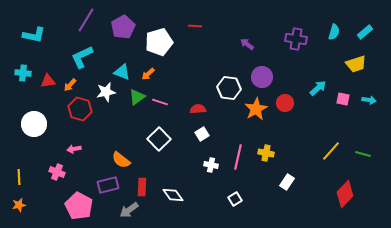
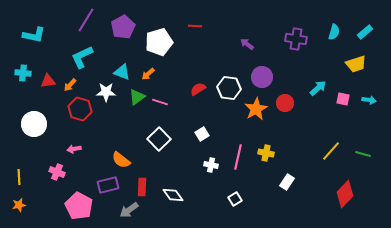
white star at (106, 92): rotated 12 degrees clockwise
red semicircle at (198, 109): moved 20 px up; rotated 28 degrees counterclockwise
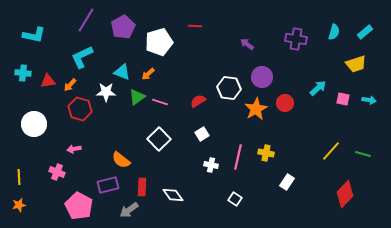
red semicircle at (198, 89): moved 12 px down
white square at (235, 199): rotated 24 degrees counterclockwise
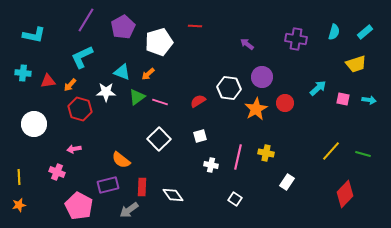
white square at (202, 134): moved 2 px left, 2 px down; rotated 16 degrees clockwise
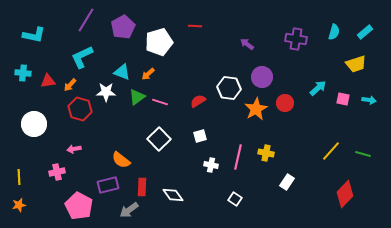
pink cross at (57, 172): rotated 35 degrees counterclockwise
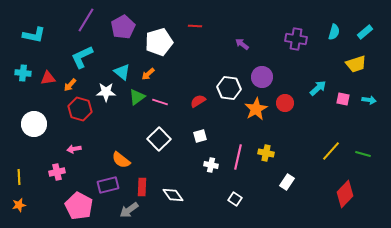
purple arrow at (247, 44): moved 5 px left
cyan triangle at (122, 72): rotated 18 degrees clockwise
red triangle at (48, 81): moved 3 px up
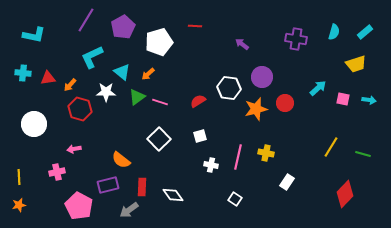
cyan L-shape at (82, 57): moved 10 px right
orange star at (256, 109): rotated 15 degrees clockwise
yellow line at (331, 151): moved 4 px up; rotated 10 degrees counterclockwise
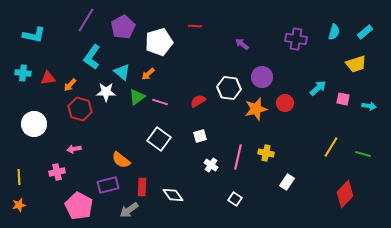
cyan L-shape at (92, 57): rotated 30 degrees counterclockwise
cyan arrow at (369, 100): moved 6 px down
white square at (159, 139): rotated 10 degrees counterclockwise
white cross at (211, 165): rotated 24 degrees clockwise
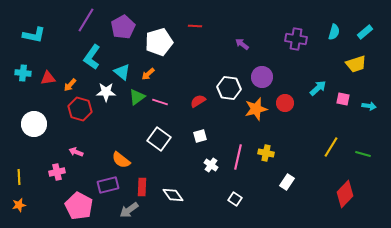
pink arrow at (74, 149): moved 2 px right, 3 px down; rotated 32 degrees clockwise
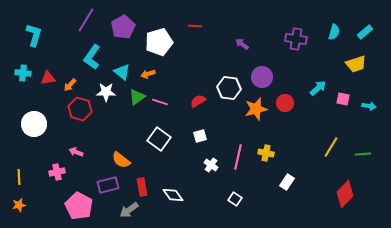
cyan L-shape at (34, 35): rotated 85 degrees counterclockwise
orange arrow at (148, 74): rotated 24 degrees clockwise
green line at (363, 154): rotated 21 degrees counterclockwise
red rectangle at (142, 187): rotated 12 degrees counterclockwise
